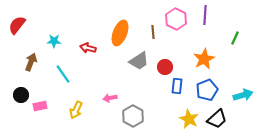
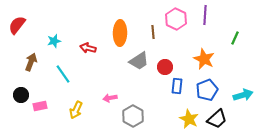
orange ellipse: rotated 20 degrees counterclockwise
cyan star: rotated 16 degrees counterclockwise
orange star: rotated 20 degrees counterclockwise
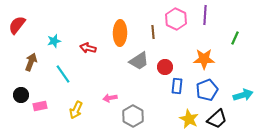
orange star: rotated 25 degrees counterclockwise
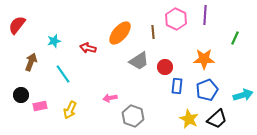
orange ellipse: rotated 40 degrees clockwise
yellow arrow: moved 6 px left
gray hexagon: rotated 10 degrees counterclockwise
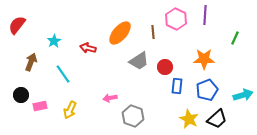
cyan star: rotated 16 degrees counterclockwise
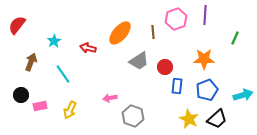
pink hexagon: rotated 15 degrees clockwise
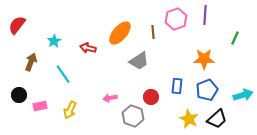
red circle: moved 14 px left, 30 px down
black circle: moved 2 px left
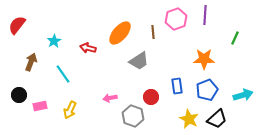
blue rectangle: rotated 14 degrees counterclockwise
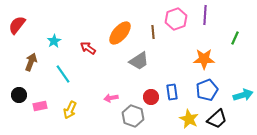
red arrow: rotated 21 degrees clockwise
blue rectangle: moved 5 px left, 6 px down
pink arrow: moved 1 px right
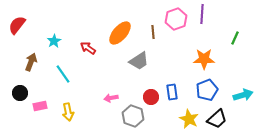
purple line: moved 3 px left, 1 px up
black circle: moved 1 px right, 2 px up
yellow arrow: moved 2 px left, 2 px down; rotated 36 degrees counterclockwise
